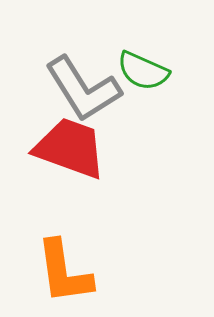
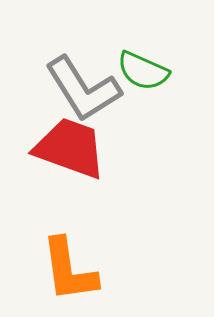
orange L-shape: moved 5 px right, 2 px up
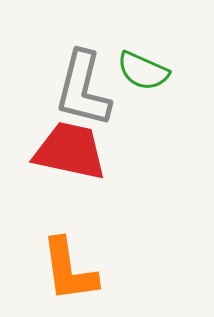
gray L-shape: rotated 46 degrees clockwise
red trapezoid: moved 3 px down; rotated 8 degrees counterclockwise
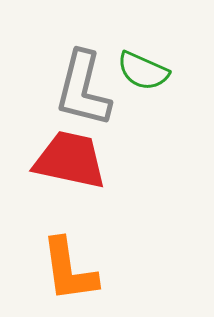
red trapezoid: moved 9 px down
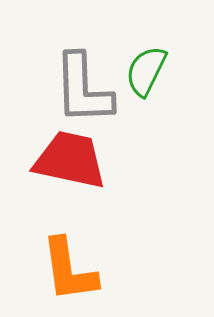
green semicircle: moved 3 px right; rotated 92 degrees clockwise
gray L-shape: rotated 16 degrees counterclockwise
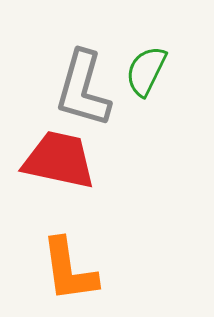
gray L-shape: rotated 18 degrees clockwise
red trapezoid: moved 11 px left
